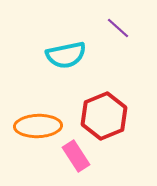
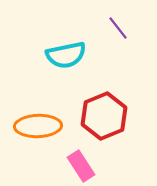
purple line: rotated 10 degrees clockwise
pink rectangle: moved 5 px right, 10 px down
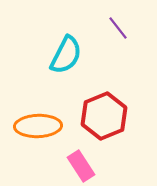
cyan semicircle: rotated 51 degrees counterclockwise
